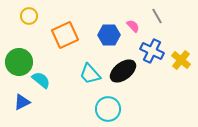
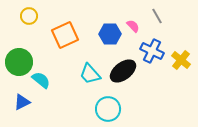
blue hexagon: moved 1 px right, 1 px up
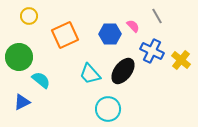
green circle: moved 5 px up
black ellipse: rotated 16 degrees counterclockwise
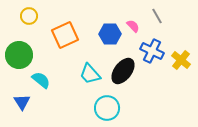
green circle: moved 2 px up
blue triangle: rotated 36 degrees counterclockwise
cyan circle: moved 1 px left, 1 px up
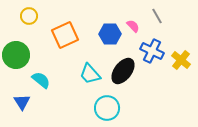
green circle: moved 3 px left
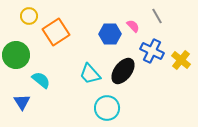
orange square: moved 9 px left, 3 px up; rotated 8 degrees counterclockwise
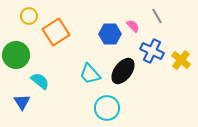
cyan semicircle: moved 1 px left, 1 px down
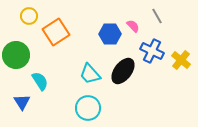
cyan semicircle: rotated 18 degrees clockwise
cyan circle: moved 19 px left
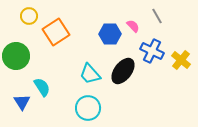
green circle: moved 1 px down
cyan semicircle: moved 2 px right, 6 px down
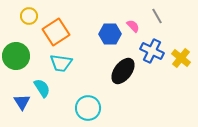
yellow cross: moved 2 px up
cyan trapezoid: moved 29 px left, 11 px up; rotated 40 degrees counterclockwise
cyan semicircle: moved 1 px down
